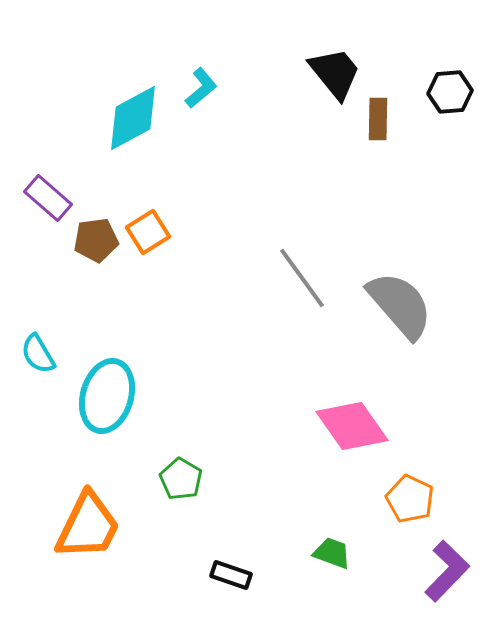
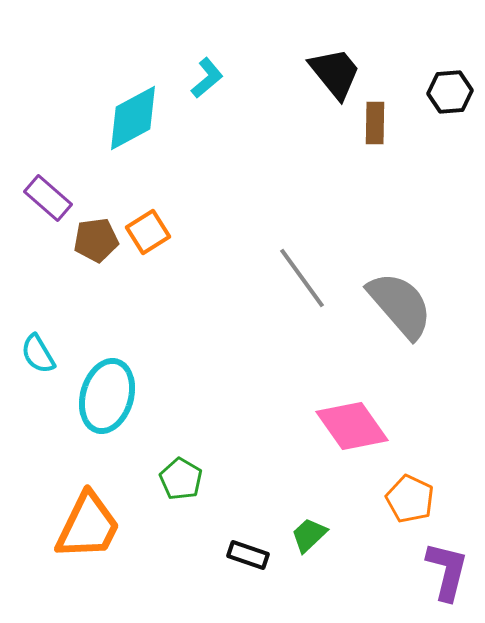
cyan L-shape: moved 6 px right, 10 px up
brown rectangle: moved 3 px left, 4 px down
green trapezoid: moved 23 px left, 18 px up; rotated 63 degrees counterclockwise
purple L-shape: rotated 30 degrees counterclockwise
black rectangle: moved 17 px right, 20 px up
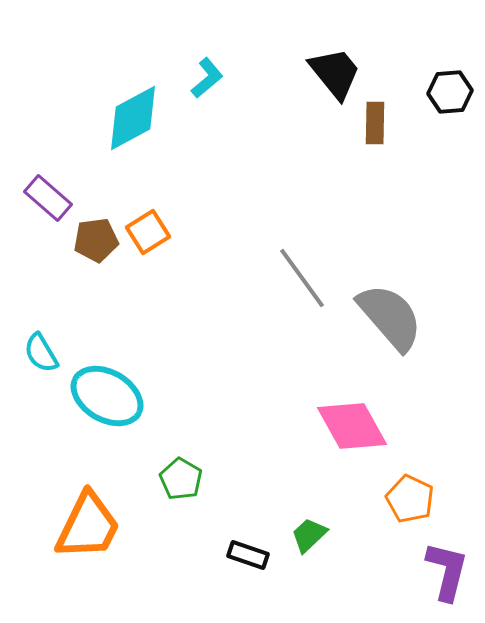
gray semicircle: moved 10 px left, 12 px down
cyan semicircle: moved 3 px right, 1 px up
cyan ellipse: rotated 76 degrees counterclockwise
pink diamond: rotated 6 degrees clockwise
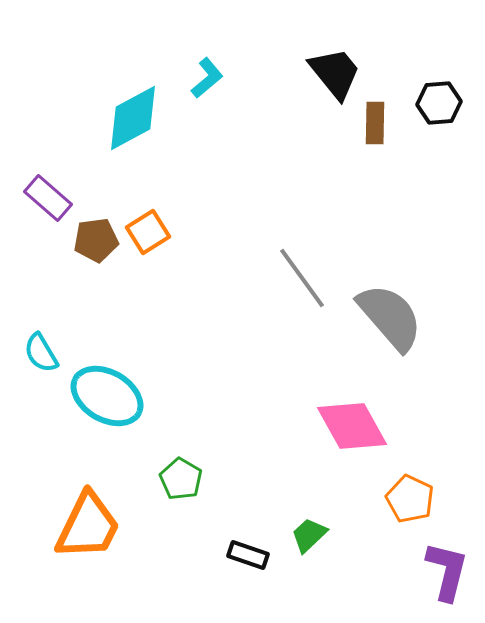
black hexagon: moved 11 px left, 11 px down
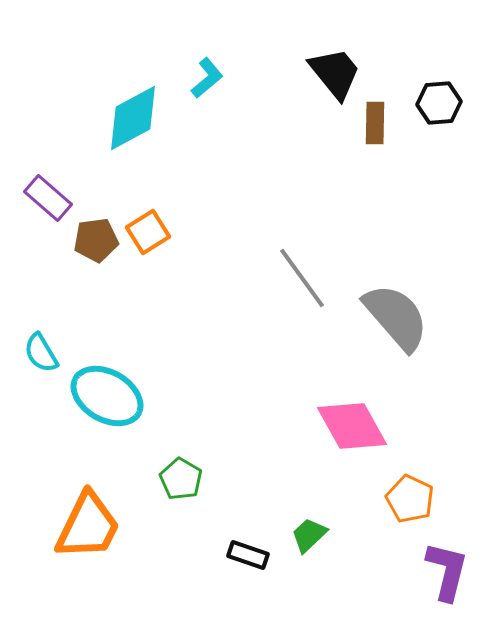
gray semicircle: moved 6 px right
